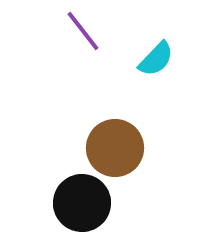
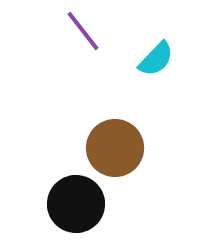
black circle: moved 6 px left, 1 px down
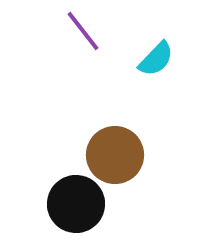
brown circle: moved 7 px down
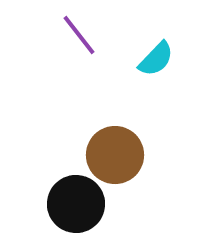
purple line: moved 4 px left, 4 px down
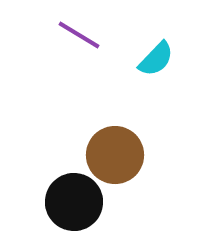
purple line: rotated 21 degrees counterclockwise
black circle: moved 2 px left, 2 px up
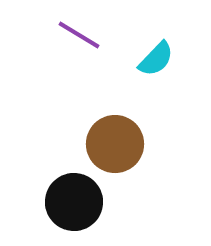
brown circle: moved 11 px up
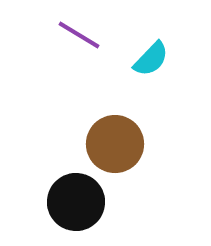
cyan semicircle: moved 5 px left
black circle: moved 2 px right
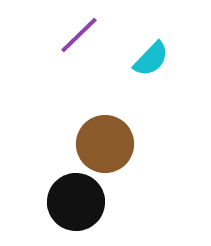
purple line: rotated 75 degrees counterclockwise
brown circle: moved 10 px left
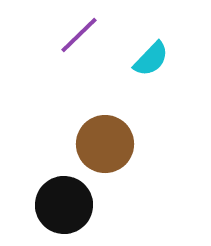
black circle: moved 12 px left, 3 px down
